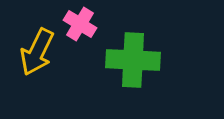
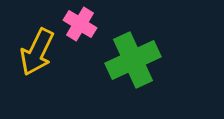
green cross: rotated 28 degrees counterclockwise
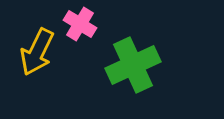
green cross: moved 5 px down
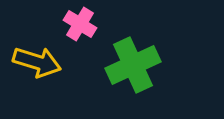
yellow arrow: moved 10 px down; rotated 99 degrees counterclockwise
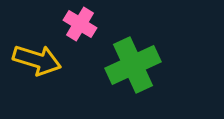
yellow arrow: moved 2 px up
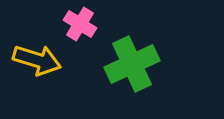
green cross: moved 1 px left, 1 px up
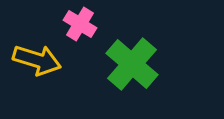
green cross: rotated 24 degrees counterclockwise
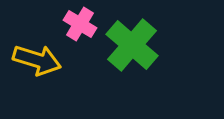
green cross: moved 19 px up
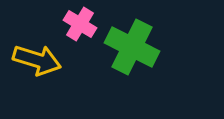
green cross: moved 2 px down; rotated 14 degrees counterclockwise
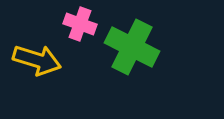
pink cross: rotated 12 degrees counterclockwise
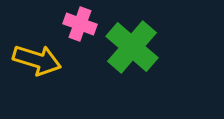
green cross: rotated 14 degrees clockwise
